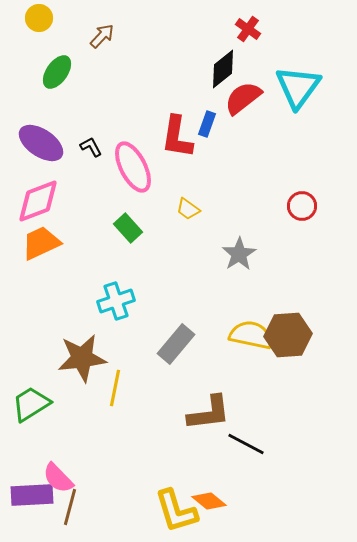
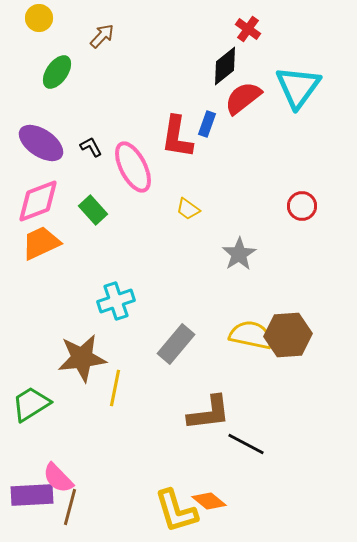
black diamond: moved 2 px right, 3 px up
green rectangle: moved 35 px left, 18 px up
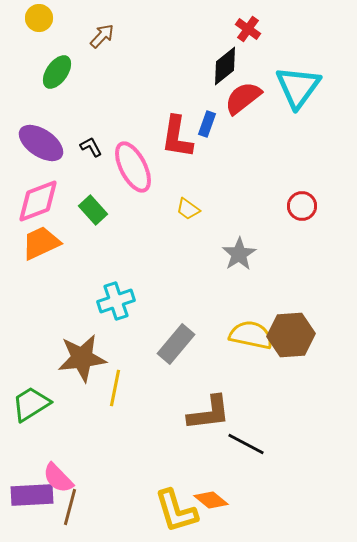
brown hexagon: moved 3 px right
orange diamond: moved 2 px right, 1 px up
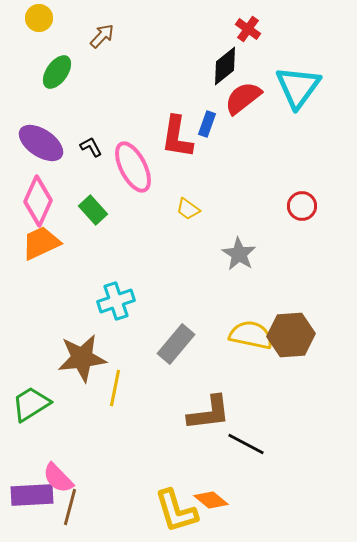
pink diamond: rotated 45 degrees counterclockwise
gray star: rotated 8 degrees counterclockwise
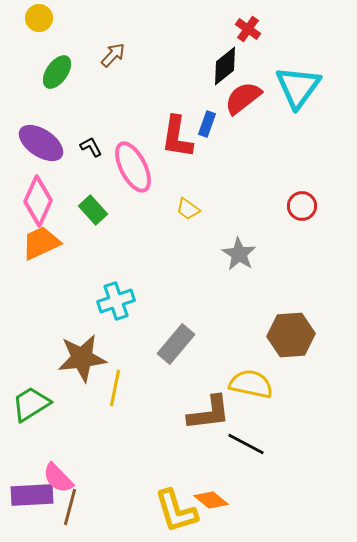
brown arrow: moved 11 px right, 19 px down
yellow semicircle: moved 49 px down
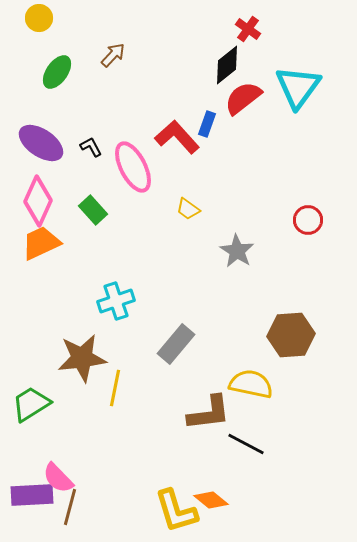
black diamond: moved 2 px right, 1 px up
red L-shape: rotated 129 degrees clockwise
red circle: moved 6 px right, 14 px down
gray star: moved 2 px left, 3 px up
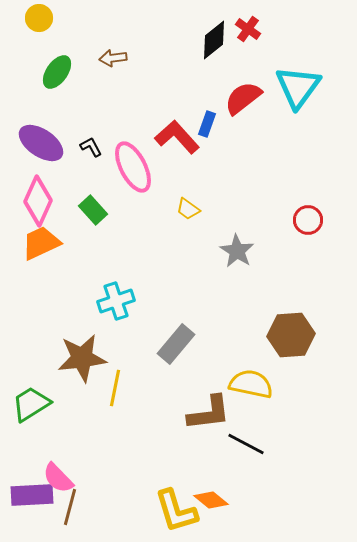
brown arrow: moved 3 px down; rotated 140 degrees counterclockwise
black diamond: moved 13 px left, 25 px up
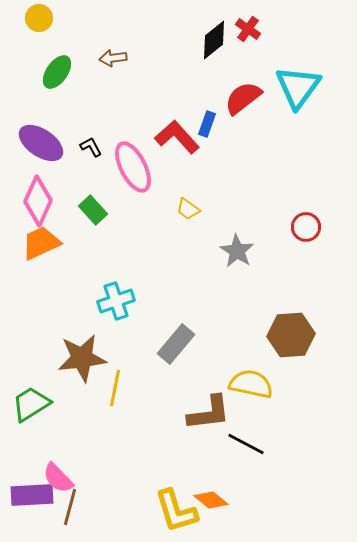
red circle: moved 2 px left, 7 px down
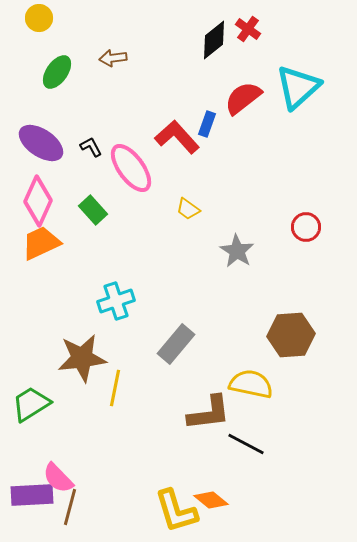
cyan triangle: rotated 12 degrees clockwise
pink ellipse: moved 2 px left, 1 px down; rotated 9 degrees counterclockwise
